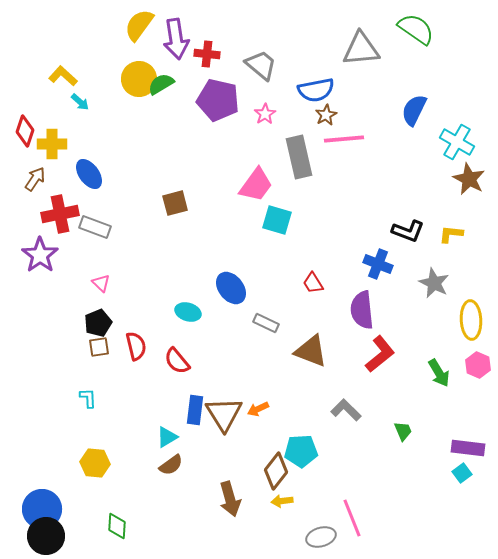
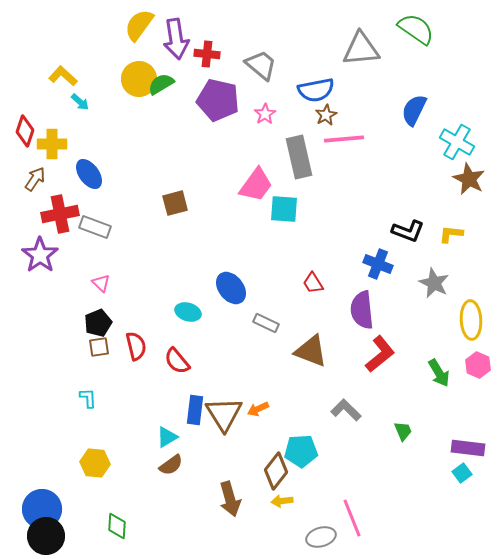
cyan square at (277, 220): moved 7 px right, 11 px up; rotated 12 degrees counterclockwise
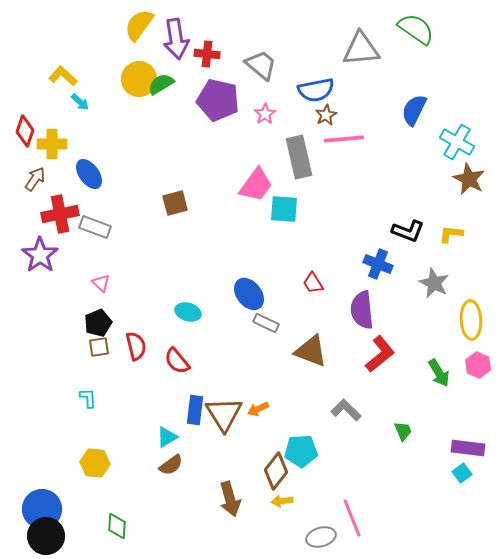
blue ellipse at (231, 288): moved 18 px right, 6 px down
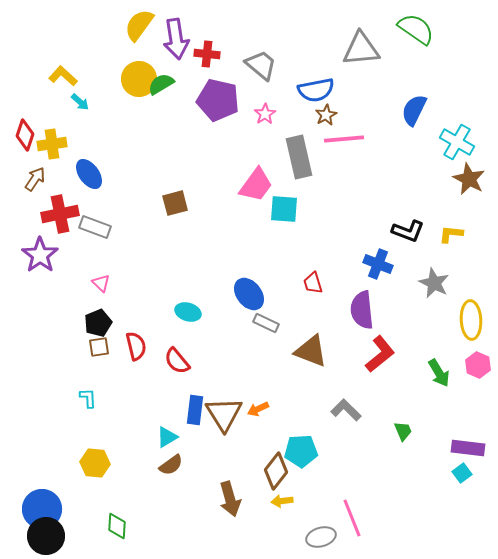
red diamond at (25, 131): moved 4 px down
yellow cross at (52, 144): rotated 8 degrees counterclockwise
red trapezoid at (313, 283): rotated 15 degrees clockwise
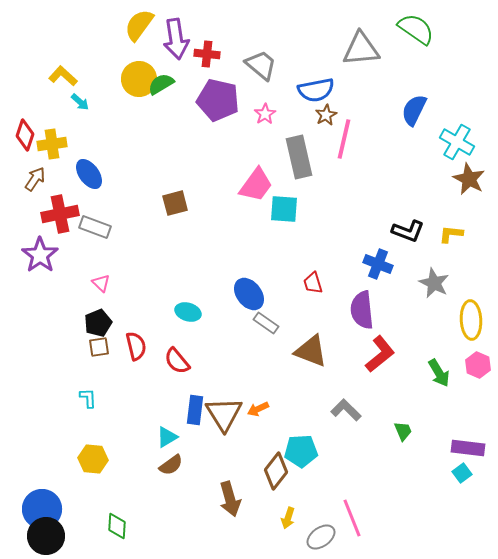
pink line at (344, 139): rotated 72 degrees counterclockwise
gray rectangle at (266, 323): rotated 10 degrees clockwise
yellow hexagon at (95, 463): moved 2 px left, 4 px up
yellow arrow at (282, 501): moved 6 px right, 17 px down; rotated 65 degrees counterclockwise
gray ellipse at (321, 537): rotated 20 degrees counterclockwise
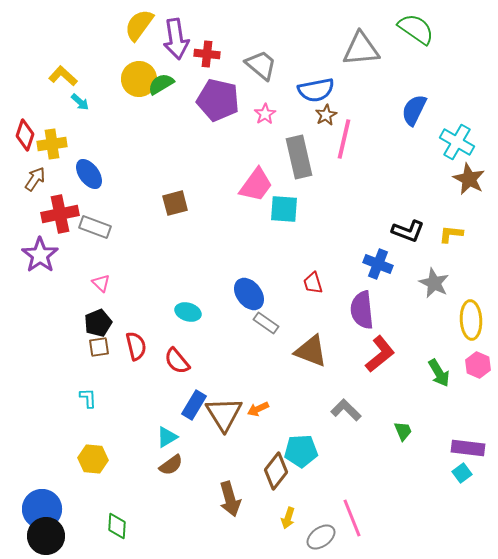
blue rectangle at (195, 410): moved 1 px left, 5 px up; rotated 24 degrees clockwise
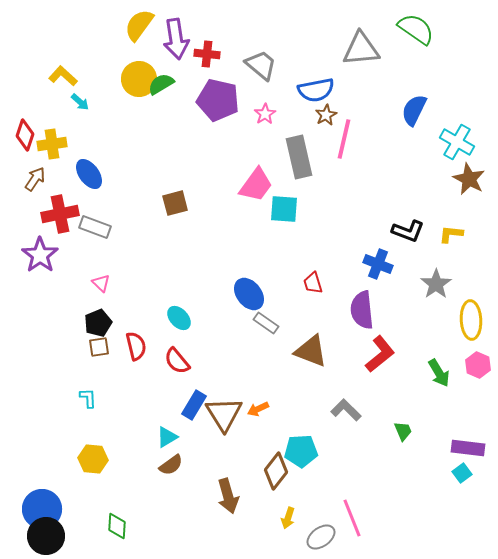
gray star at (434, 283): moved 2 px right, 1 px down; rotated 12 degrees clockwise
cyan ellipse at (188, 312): moved 9 px left, 6 px down; rotated 30 degrees clockwise
brown arrow at (230, 499): moved 2 px left, 3 px up
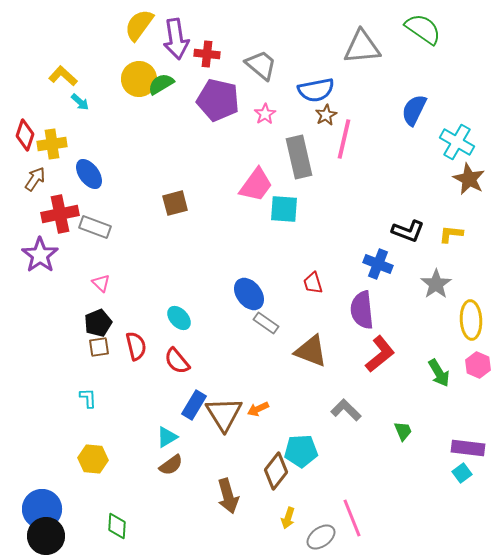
green semicircle at (416, 29): moved 7 px right
gray triangle at (361, 49): moved 1 px right, 2 px up
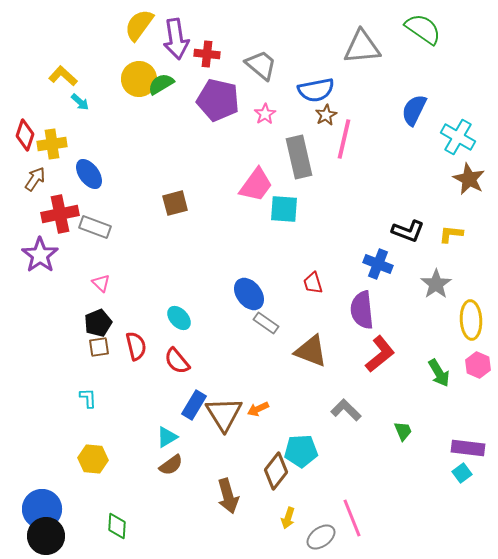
cyan cross at (457, 142): moved 1 px right, 5 px up
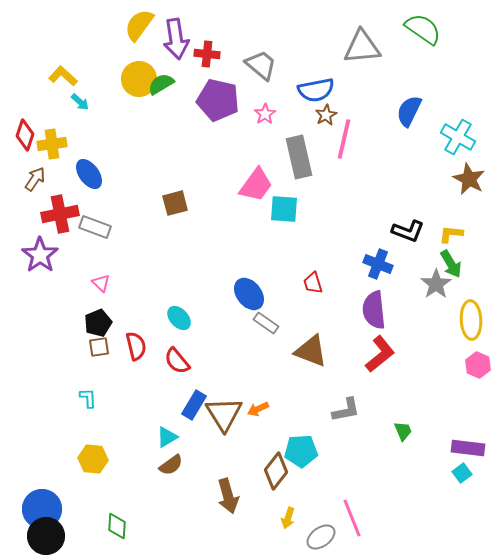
blue semicircle at (414, 110): moved 5 px left, 1 px down
purple semicircle at (362, 310): moved 12 px right
green arrow at (439, 373): moved 12 px right, 109 px up
gray L-shape at (346, 410): rotated 124 degrees clockwise
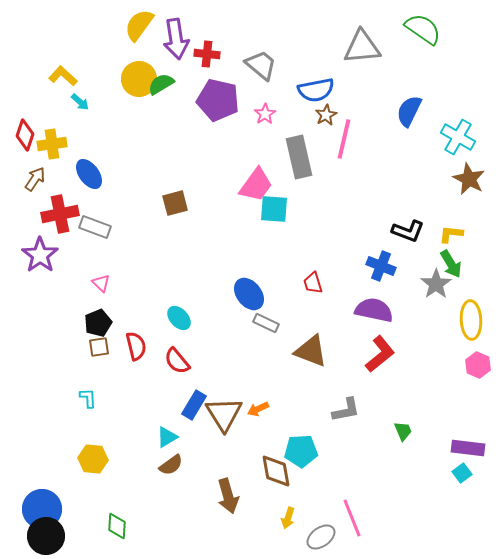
cyan square at (284, 209): moved 10 px left
blue cross at (378, 264): moved 3 px right, 2 px down
purple semicircle at (374, 310): rotated 108 degrees clockwise
gray rectangle at (266, 323): rotated 10 degrees counterclockwise
brown diamond at (276, 471): rotated 48 degrees counterclockwise
